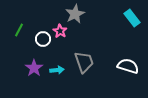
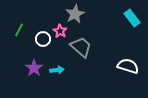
gray trapezoid: moved 3 px left, 15 px up; rotated 30 degrees counterclockwise
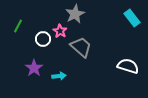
green line: moved 1 px left, 4 px up
cyan arrow: moved 2 px right, 6 px down
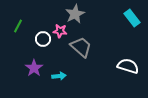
pink star: rotated 24 degrees counterclockwise
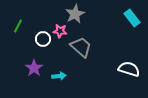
white semicircle: moved 1 px right, 3 px down
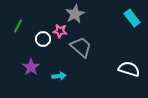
purple star: moved 3 px left, 1 px up
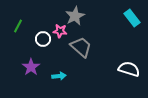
gray star: moved 2 px down
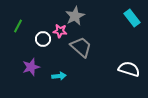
purple star: rotated 18 degrees clockwise
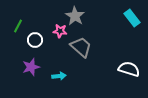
gray star: rotated 12 degrees counterclockwise
white circle: moved 8 px left, 1 px down
